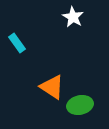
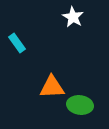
orange triangle: rotated 36 degrees counterclockwise
green ellipse: rotated 20 degrees clockwise
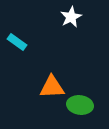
white star: moved 2 px left; rotated 15 degrees clockwise
cyan rectangle: moved 1 px up; rotated 18 degrees counterclockwise
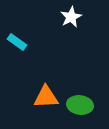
orange triangle: moved 6 px left, 10 px down
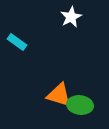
orange triangle: moved 13 px right, 2 px up; rotated 20 degrees clockwise
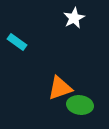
white star: moved 3 px right, 1 px down
orange triangle: moved 1 px right, 7 px up; rotated 36 degrees counterclockwise
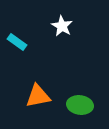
white star: moved 12 px left, 8 px down; rotated 15 degrees counterclockwise
orange triangle: moved 22 px left, 8 px down; rotated 8 degrees clockwise
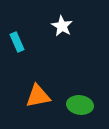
cyan rectangle: rotated 30 degrees clockwise
